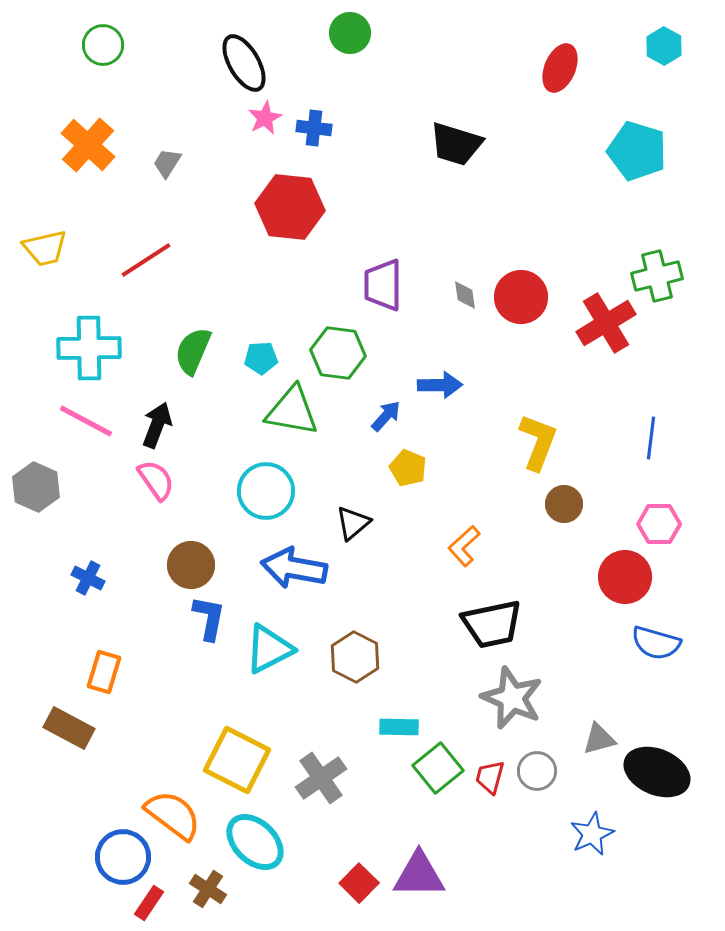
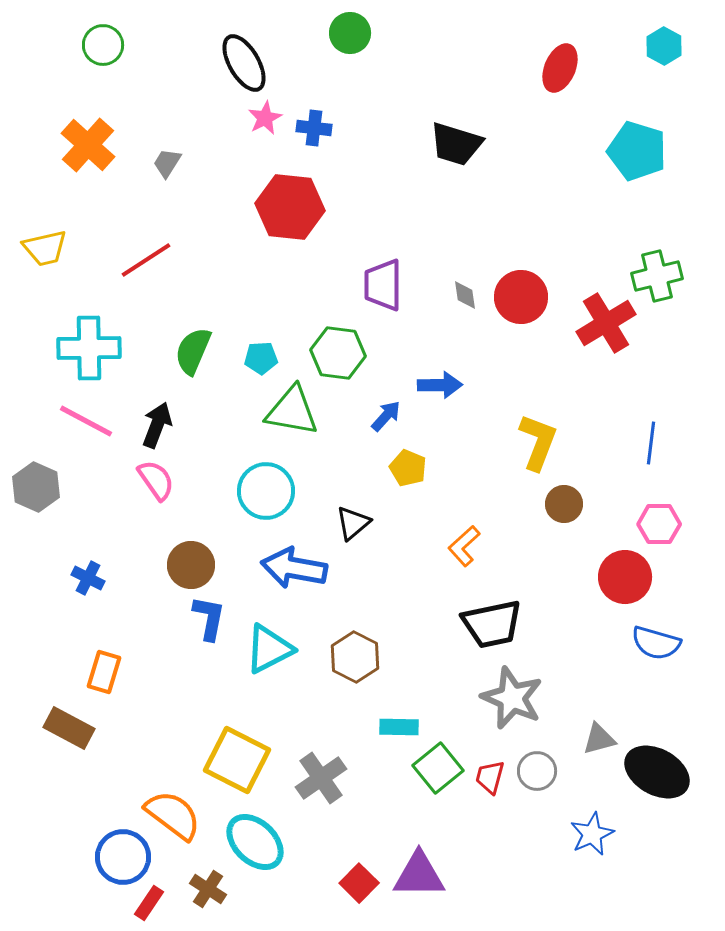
blue line at (651, 438): moved 5 px down
black ellipse at (657, 772): rotated 6 degrees clockwise
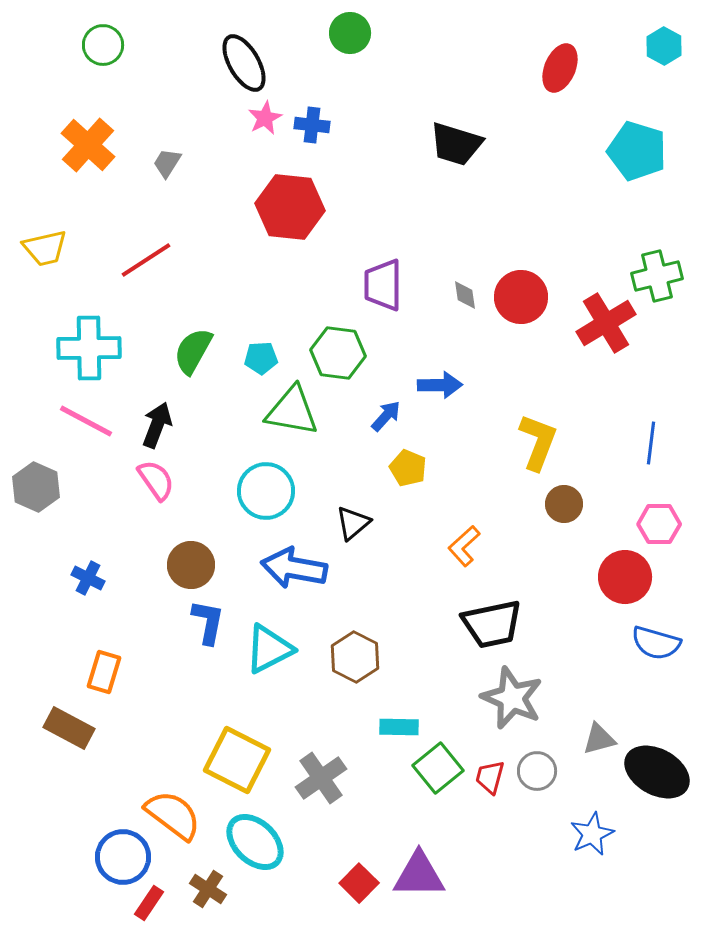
blue cross at (314, 128): moved 2 px left, 3 px up
green semicircle at (193, 351): rotated 6 degrees clockwise
blue L-shape at (209, 618): moved 1 px left, 4 px down
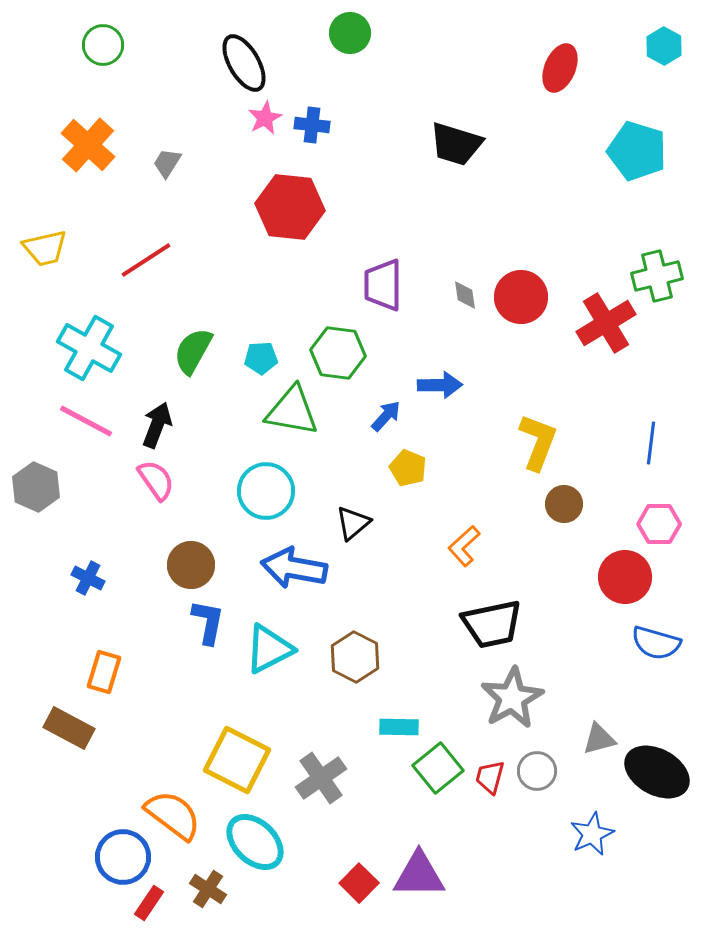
cyan cross at (89, 348): rotated 30 degrees clockwise
gray star at (512, 698): rotated 20 degrees clockwise
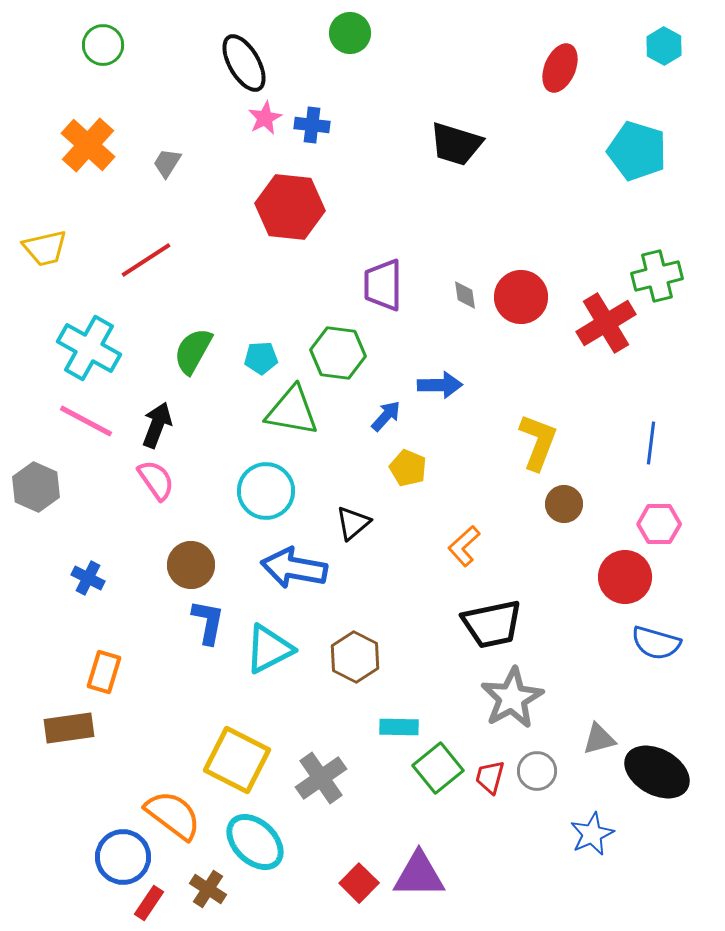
brown rectangle at (69, 728): rotated 36 degrees counterclockwise
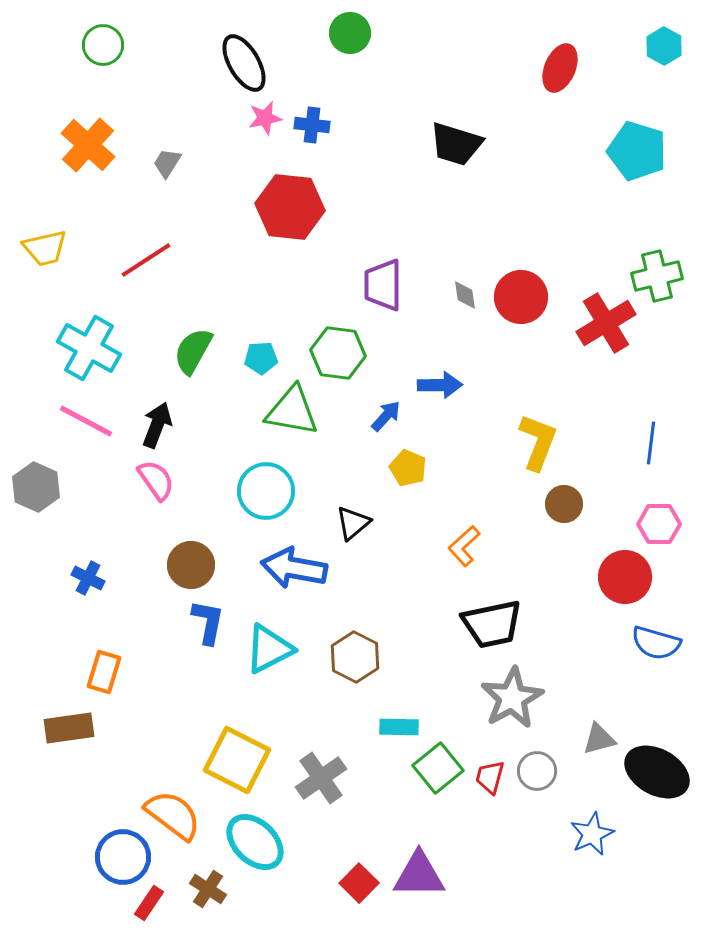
pink star at (265, 118): rotated 16 degrees clockwise
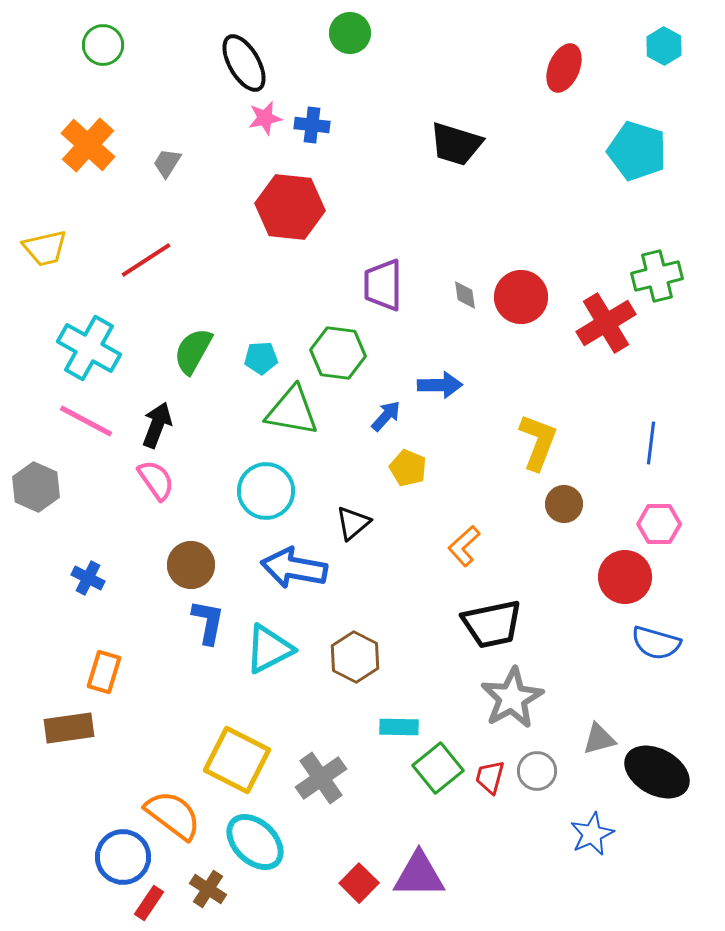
red ellipse at (560, 68): moved 4 px right
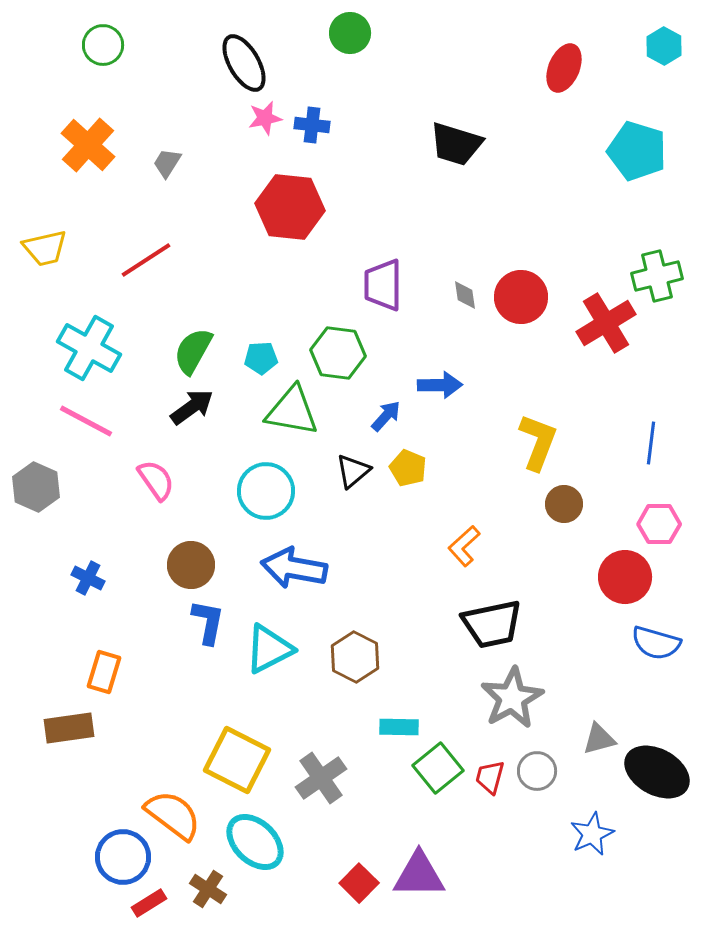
black arrow at (157, 425): moved 35 px right, 18 px up; rotated 33 degrees clockwise
black triangle at (353, 523): moved 52 px up
red rectangle at (149, 903): rotated 24 degrees clockwise
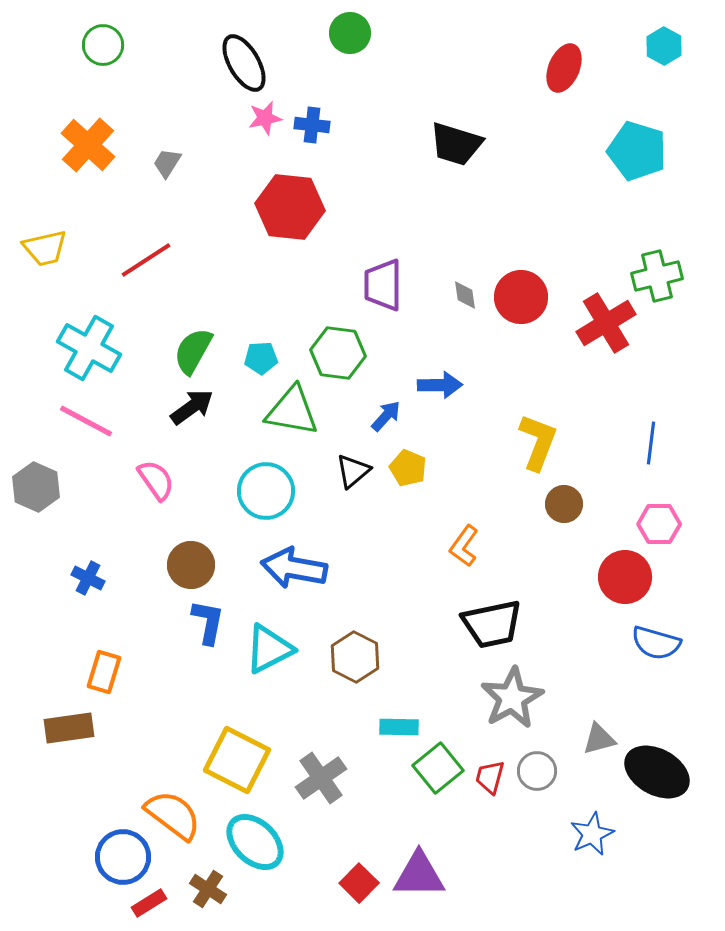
orange L-shape at (464, 546): rotated 12 degrees counterclockwise
